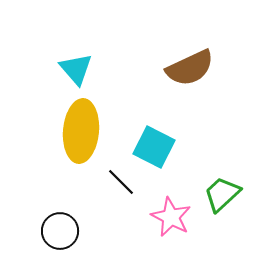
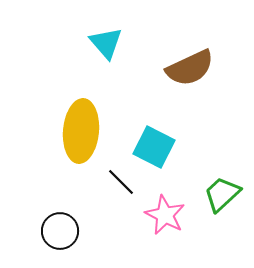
cyan triangle: moved 30 px right, 26 px up
pink star: moved 6 px left, 2 px up
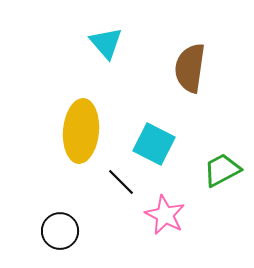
brown semicircle: rotated 123 degrees clockwise
cyan square: moved 3 px up
green trapezoid: moved 24 px up; rotated 15 degrees clockwise
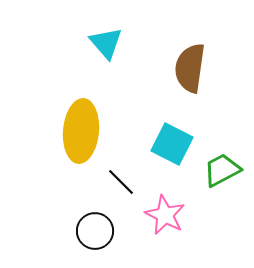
cyan square: moved 18 px right
black circle: moved 35 px right
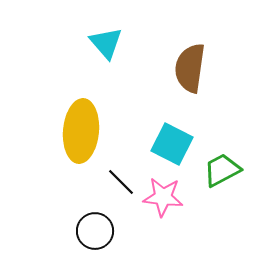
pink star: moved 2 px left, 18 px up; rotated 21 degrees counterclockwise
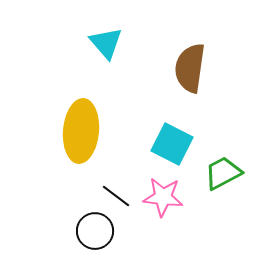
green trapezoid: moved 1 px right, 3 px down
black line: moved 5 px left, 14 px down; rotated 8 degrees counterclockwise
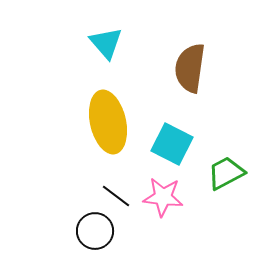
yellow ellipse: moved 27 px right, 9 px up; rotated 18 degrees counterclockwise
green trapezoid: moved 3 px right
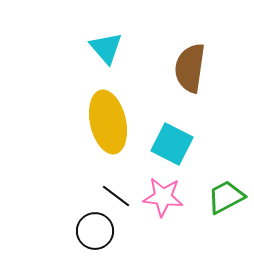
cyan triangle: moved 5 px down
green trapezoid: moved 24 px down
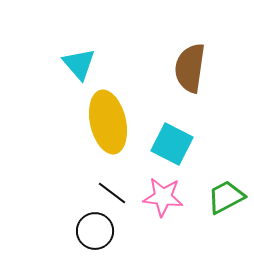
cyan triangle: moved 27 px left, 16 px down
black line: moved 4 px left, 3 px up
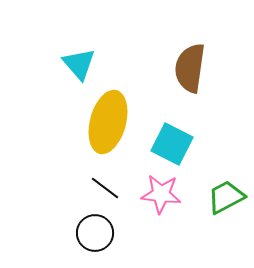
yellow ellipse: rotated 28 degrees clockwise
black line: moved 7 px left, 5 px up
pink star: moved 2 px left, 3 px up
black circle: moved 2 px down
